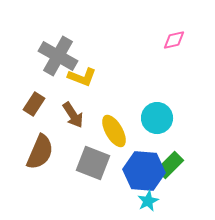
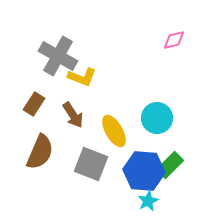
gray square: moved 2 px left, 1 px down
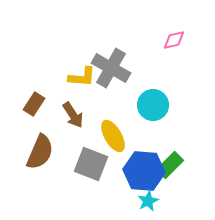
gray cross: moved 53 px right, 12 px down
yellow L-shape: rotated 16 degrees counterclockwise
cyan circle: moved 4 px left, 13 px up
yellow ellipse: moved 1 px left, 5 px down
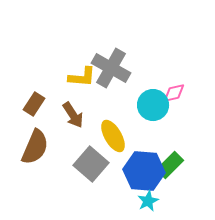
pink diamond: moved 53 px down
brown semicircle: moved 5 px left, 5 px up
gray square: rotated 20 degrees clockwise
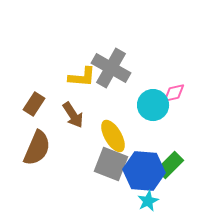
brown semicircle: moved 2 px right, 1 px down
gray square: moved 20 px right; rotated 20 degrees counterclockwise
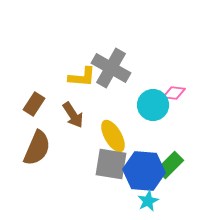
pink diamond: rotated 20 degrees clockwise
gray square: rotated 12 degrees counterclockwise
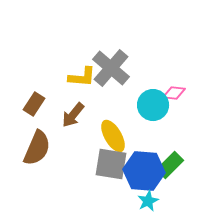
gray cross: rotated 12 degrees clockwise
brown arrow: rotated 72 degrees clockwise
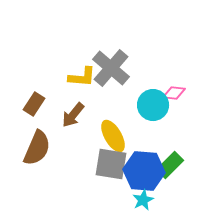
cyan star: moved 5 px left, 1 px up
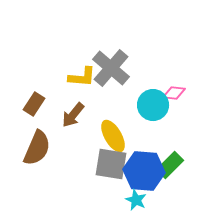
cyan star: moved 7 px left; rotated 20 degrees counterclockwise
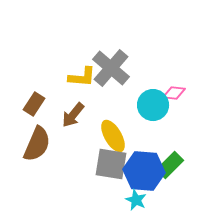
brown semicircle: moved 4 px up
